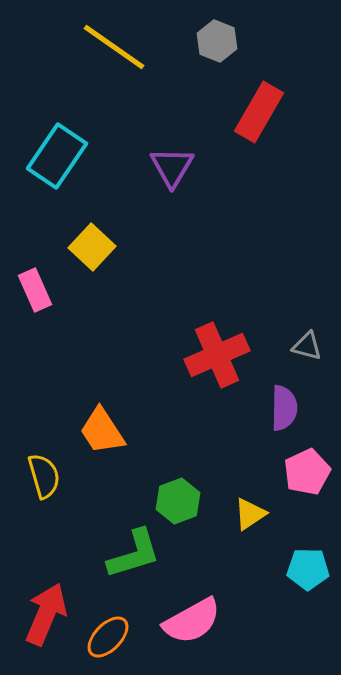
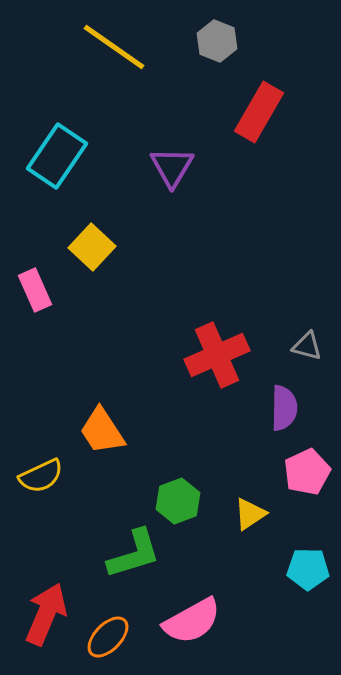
yellow semicircle: moved 3 px left; rotated 81 degrees clockwise
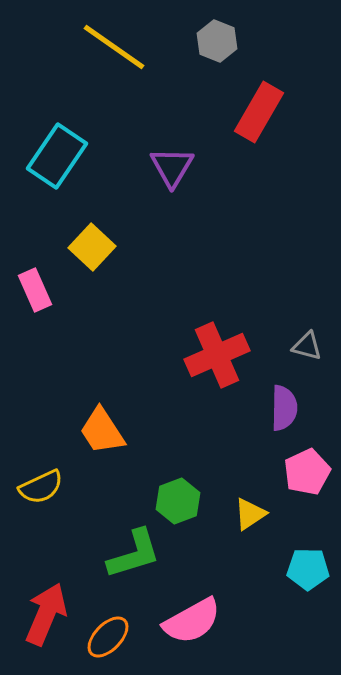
yellow semicircle: moved 11 px down
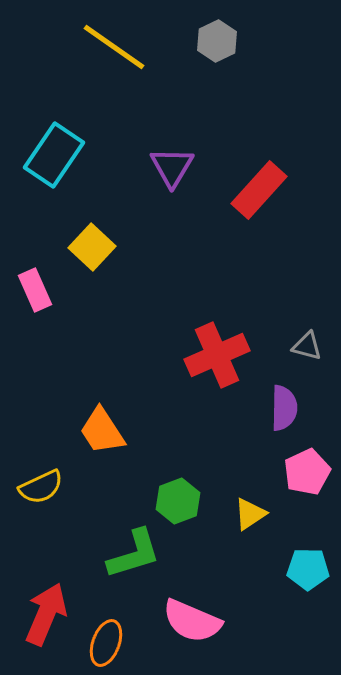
gray hexagon: rotated 12 degrees clockwise
red rectangle: moved 78 px down; rotated 12 degrees clockwise
cyan rectangle: moved 3 px left, 1 px up
pink semicircle: rotated 52 degrees clockwise
orange ellipse: moved 2 px left, 6 px down; rotated 24 degrees counterclockwise
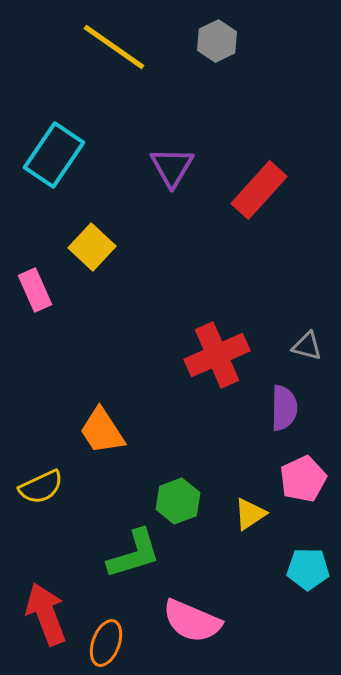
pink pentagon: moved 4 px left, 7 px down
red arrow: rotated 44 degrees counterclockwise
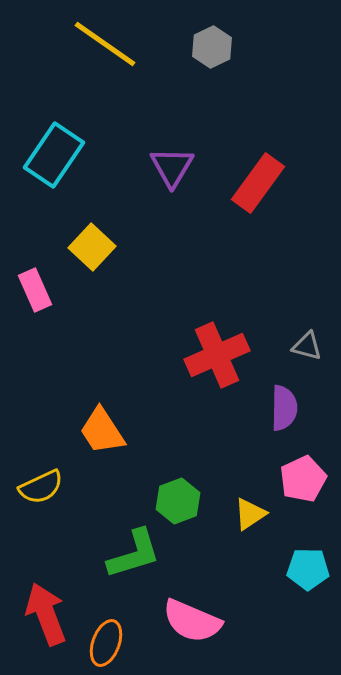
gray hexagon: moved 5 px left, 6 px down
yellow line: moved 9 px left, 3 px up
red rectangle: moved 1 px left, 7 px up; rotated 6 degrees counterclockwise
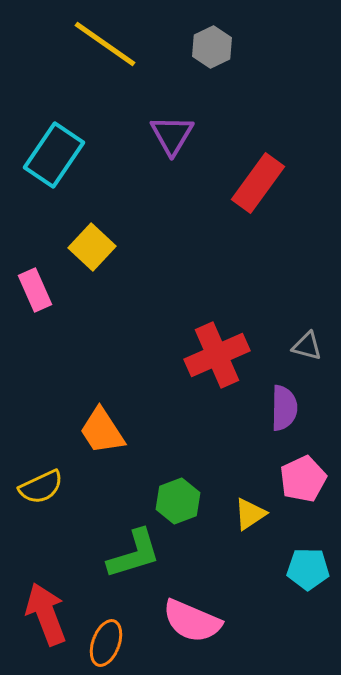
purple triangle: moved 32 px up
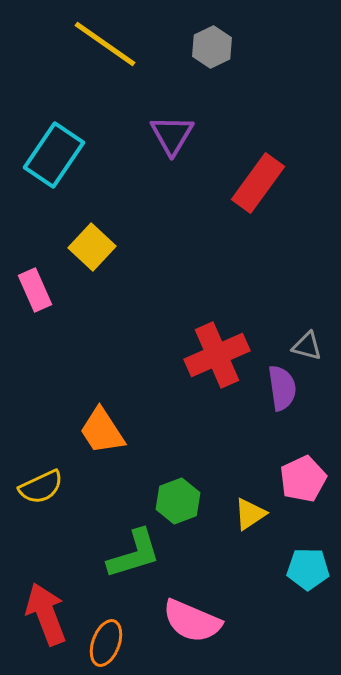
purple semicircle: moved 2 px left, 20 px up; rotated 9 degrees counterclockwise
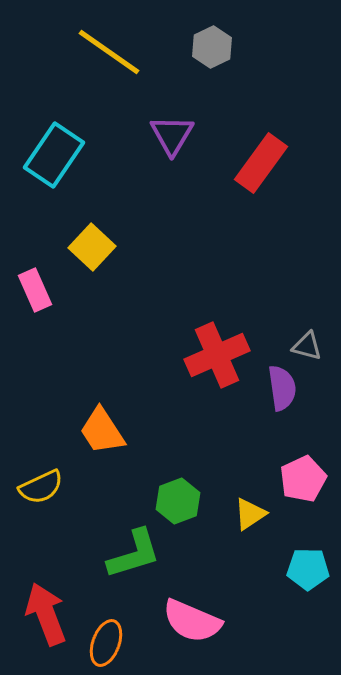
yellow line: moved 4 px right, 8 px down
red rectangle: moved 3 px right, 20 px up
